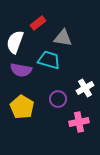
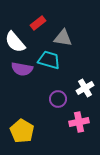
white semicircle: rotated 60 degrees counterclockwise
purple semicircle: moved 1 px right, 1 px up
yellow pentagon: moved 24 px down
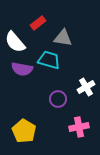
white cross: moved 1 px right, 1 px up
pink cross: moved 5 px down
yellow pentagon: moved 2 px right
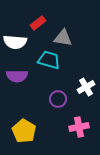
white semicircle: rotated 45 degrees counterclockwise
purple semicircle: moved 5 px left, 7 px down; rotated 10 degrees counterclockwise
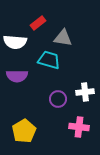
white cross: moved 1 px left, 5 px down; rotated 24 degrees clockwise
pink cross: rotated 18 degrees clockwise
yellow pentagon: rotated 10 degrees clockwise
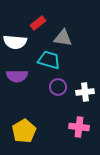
purple circle: moved 12 px up
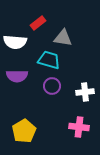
purple circle: moved 6 px left, 1 px up
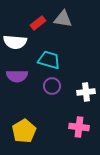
gray triangle: moved 19 px up
white cross: moved 1 px right
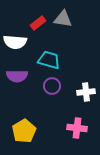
pink cross: moved 2 px left, 1 px down
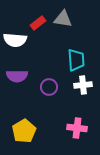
white semicircle: moved 2 px up
cyan trapezoid: moved 27 px right; rotated 70 degrees clockwise
purple circle: moved 3 px left, 1 px down
white cross: moved 3 px left, 7 px up
